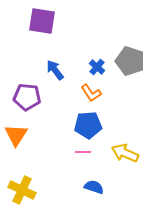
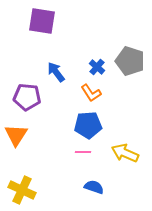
blue arrow: moved 1 px right, 2 px down
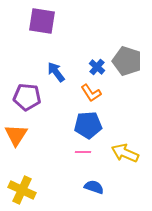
gray pentagon: moved 3 px left
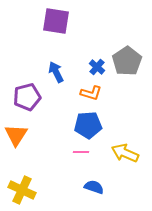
purple square: moved 14 px right
gray pentagon: rotated 20 degrees clockwise
blue arrow: rotated 10 degrees clockwise
orange L-shape: rotated 40 degrees counterclockwise
purple pentagon: rotated 20 degrees counterclockwise
pink line: moved 2 px left
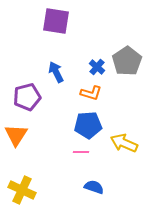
yellow arrow: moved 1 px left, 10 px up
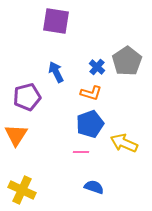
blue pentagon: moved 2 px right, 1 px up; rotated 16 degrees counterclockwise
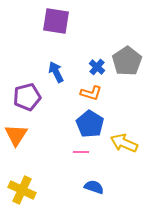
blue pentagon: rotated 20 degrees counterclockwise
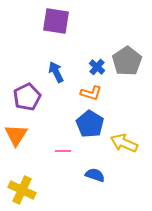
purple pentagon: rotated 12 degrees counterclockwise
pink line: moved 18 px left, 1 px up
blue semicircle: moved 1 px right, 12 px up
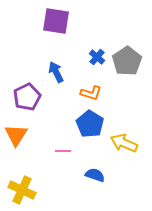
blue cross: moved 10 px up
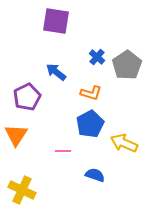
gray pentagon: moved 4 px down
blue arrow: rotated 25 degrees counterclockwise
blue pentagon: rotated 12 degrees clockwise
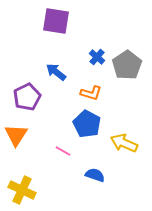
blue pentagon: moved 3 px left; rotated 16 degrees counterclockwise
pink line: rotated 28 degrees clockwise
